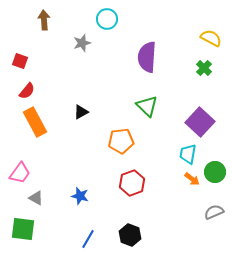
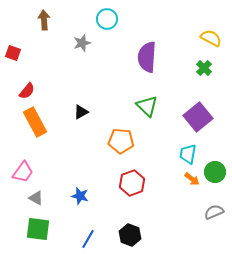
red square: moved 7 px left, 8 px up
purple square: moved 2 px left, 5 px up; rotated 8 degrees clockwise
orange pentagon: rotated 10 degrees clockwise
pink trapezoid: moved 3 px right, 1 px up
green square: moved 15 px right
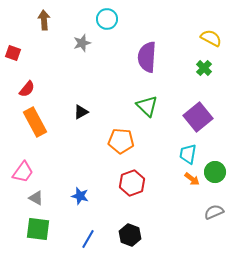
red semicircle: moved 2 px up
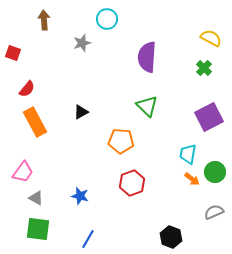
purple square: moved 11 px right; rotated 12 degrees clockwise
black hexagon: moved 41 px right, 2 px down
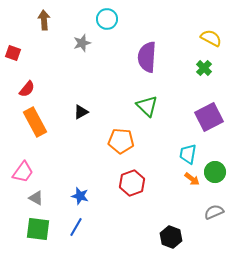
blue line: moved 12 px left, 12 px up
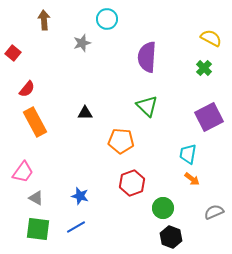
red square: rotated 21 degrees clockwise
black triangle: moved 4 px right, 1 px down; rotated 28 degrees clockwise
green circle: moved 52 px left, 36 px down
blue line: rotated 30 degrees clockwise
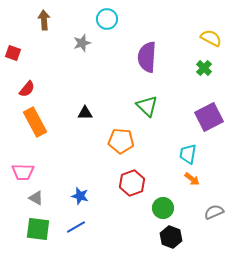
red square: rotated 21 degrees counterclockwise
pink trapezoid: rotated 55 degrees clockwise
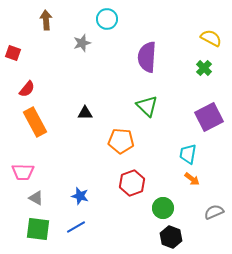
brown arrow: moved 2 px right
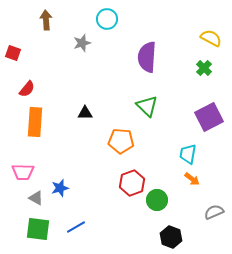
orange rectangle: rotated 32 degrees clockwise
blue star: moved 20 px left, 8 px up; rotated 30 degrees counterclockwise
green circle: moved 6 px left, 8 px up
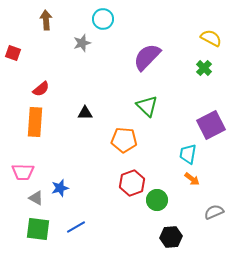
cyan circle: moved 4 px left
purple semicircle: rotated 40 degrees clockwise
red semicircle: moved 14 px right; rotated 12 degrees clockwise
purple square: moved 2 px right, 8 px down
orange pentagon: moved 3 px right, 1 px up
black hexagon: rotated 25 degrees counterclockwise
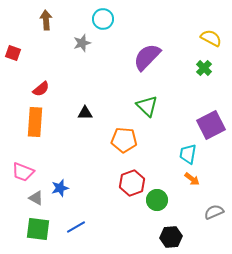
pink trapezoid: rotated 20 degrees clockwise
